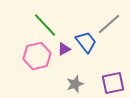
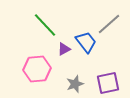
pink hexagon: moved 13 px down; rotated 8 degrees clockwise
purple square: moved 5 px left
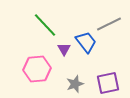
gray line: rotated 15 degrees clockwise
purple triangle: rotated 32 degrees counterclockwise
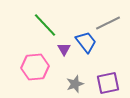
gray line: moved 1 px left, 1 px up
pink hexagon: moved 2 px left, 2 px up
